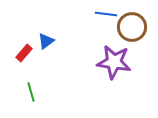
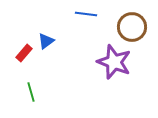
blue line: moved 20 px left
purple star: rotated 12 degrees clockwise
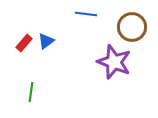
red rectangle: moved 10 px up
green line: rotated 24 degrees clockwise
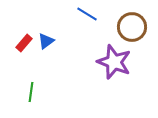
blue line: moved 1 px right; rotated 25 degrees clockwise
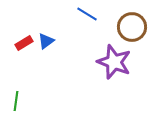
red rectangle: rotated 18 degrees clockwise
green line: moved 15 px left, 9 px down
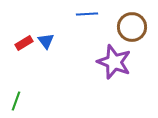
blue line: rotated 35 degrees counterclockwise
blue triangle: rotated 30 degrees counterclockwise
green line: rotated 12 degrees clockwise
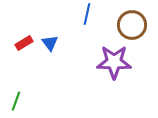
blue line: rotated 75 degrees counterclockwise
brown circle: moved 2 px up
blue triangle: moved 4 px right, 2 px down
purple star: rotated 20 degrees counterclockwise
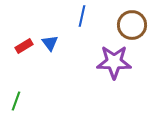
blue line: moved 5 px left, 2 px down
red rectangle: moved 3 px down
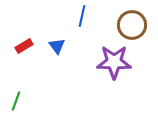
blue triangle: moved 7 px right, 3 px down
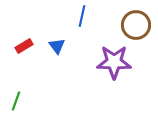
brown circle: moved 4 px right
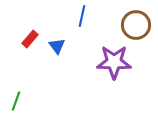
red rectangle: moved 6 px right, 7 px up; rotated 18 degrees counterclockwise
